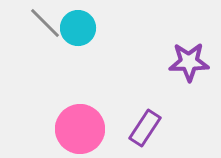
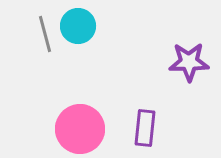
gray line: moved 11 px down; rotated 30 degrees clockwise
cyan circle: moved 2 px up
purple rectangle: rotated 27 degrees counterclockwise
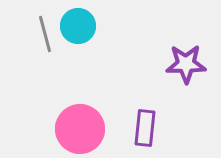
purple star: moved 3 px left, 2 px down
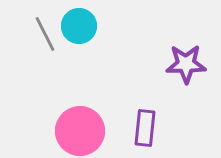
cyan circle: moved 1 px right
gray line: rotated 12 degrees counterclockwise
pink circle: moved 2 px down
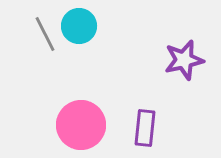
purple star: moved 2 px left, 4 px up; rotated 12 degrees counterclockwise
pink circle: moved 1 px right, 6 px up
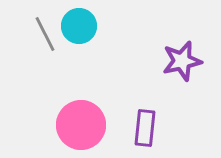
purple star: moved 2 px left, 1 px down
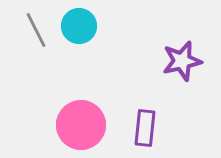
gray line: moved 9 px left, 4 px up
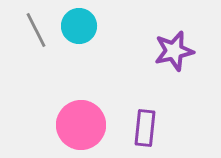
purple star: moved 8 px left, 10 px up
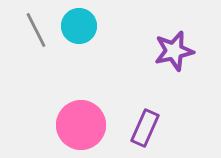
purple rectangle: rotated 18 degrees clockwise
